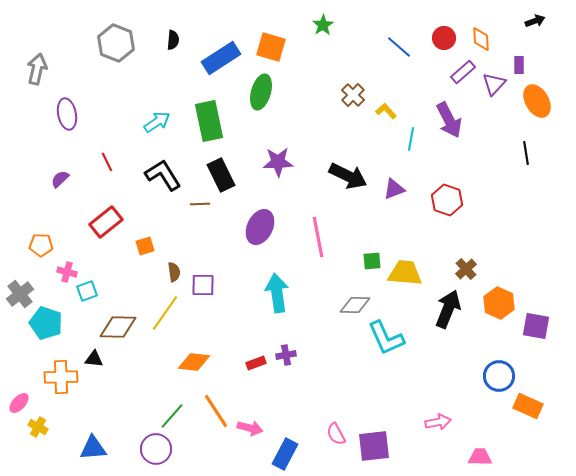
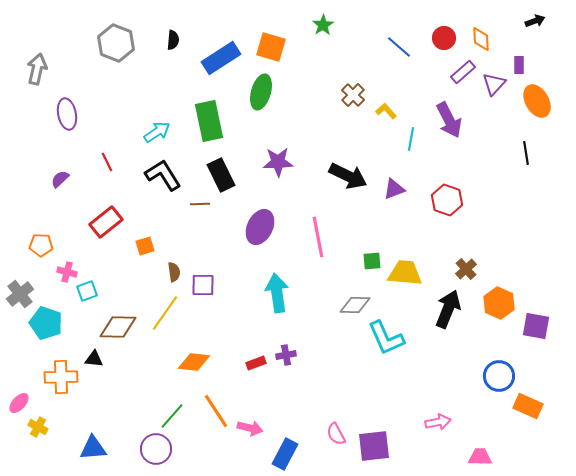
cyan arrow at (157, 122): moved 10 px down
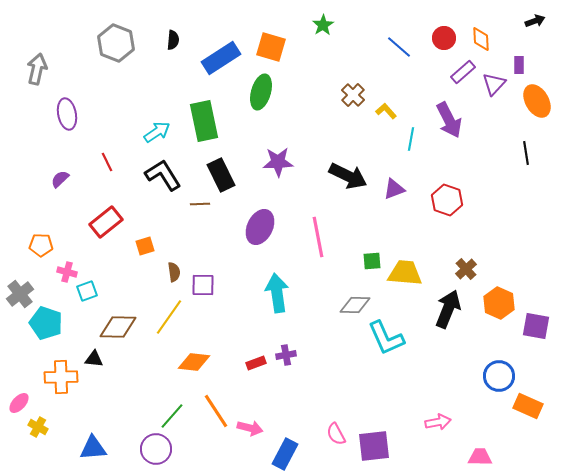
green rectangle at (209, 121): moved 5 px left
yellow line at (165, 313): moved 4 px right, 4 px down
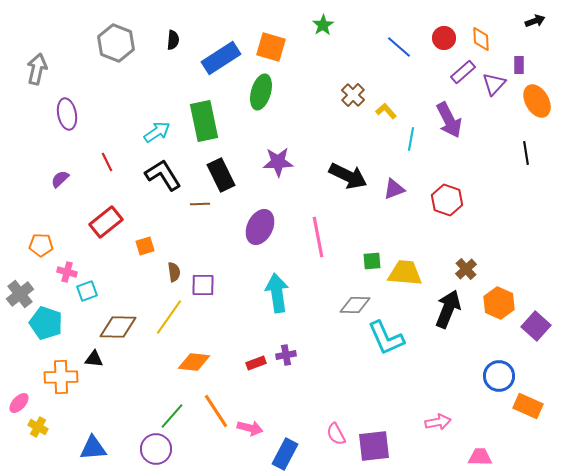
purple square at (536, 326): rotated 32 degrees clockwise
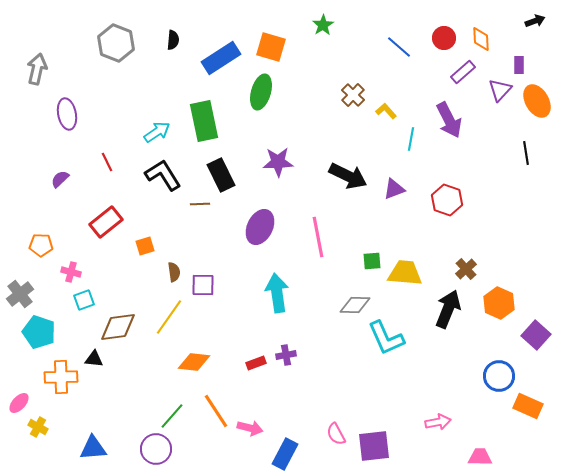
purple triangle at (494, 84): moved 6 px right, 6 px down
pink cross at (67, 272): moved 4 px right
cyan square at (87, 291): moved 3 px left, 9 px down
cyan pentagon at (46, 323): moved 7 px left, 9 px down
purple square at (536, 326): moved 9 px down
brown diamond at (118, 327): rotated 9 degrees counterclockwise
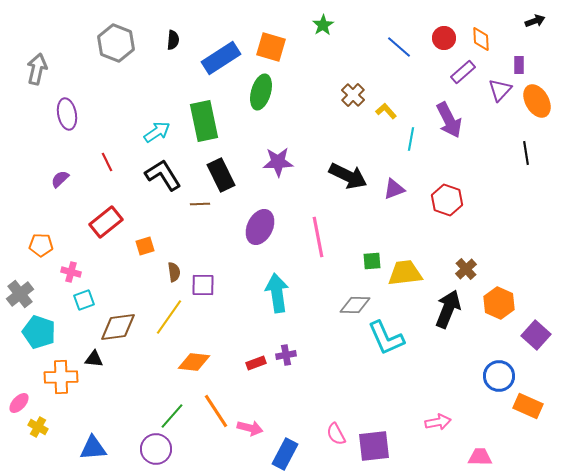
yellow trapezoid at (405, 273): rotated 12 degrees counterclockwise
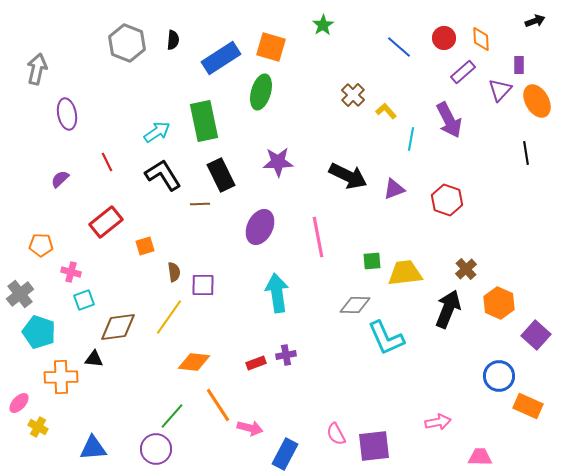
gray hexagon at (116, 43): moved 11 px right
orange line at (216, 411): moved 2 px right, 6 px up
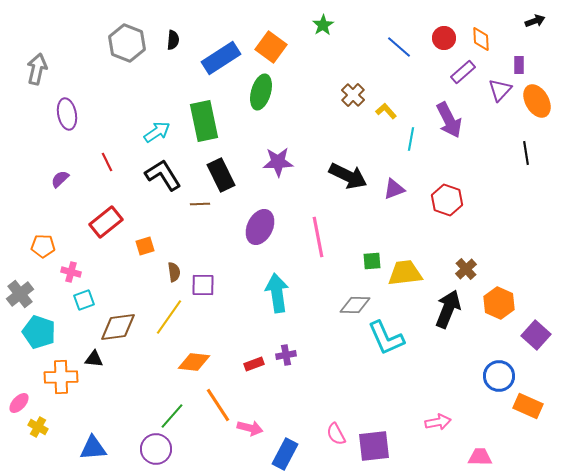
orange square at (271, 47): rotated 20 degrees clockwise
orange pentagon at (41, 245): moved 2 px right, 1 px down
red rectangle at (256, 363): moved 2 px left, 1 px down
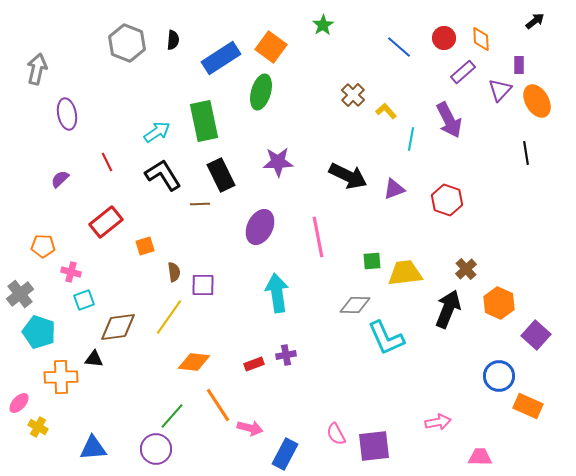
black arrow at (535, 21): rotated 18 degrees counterclockwise
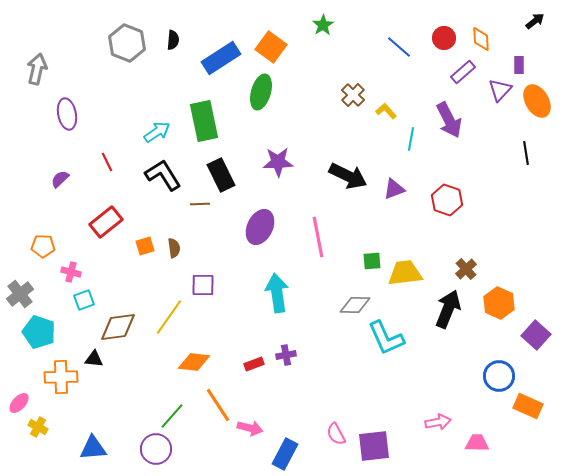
brown semicircle at (174, 272): moved 24 px up
pink trapezoid at (480, 457): moved 3 px left, 14 px up
